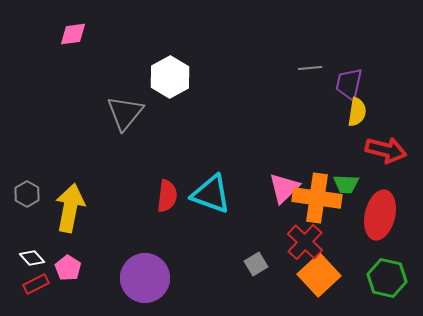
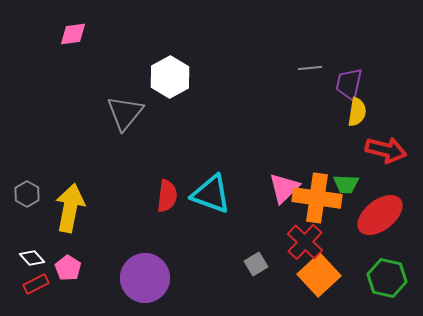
red ellipse: rotated 39 degrees clockwise
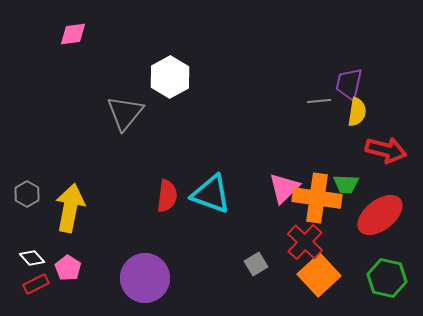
gray line: moved 9 px right, 33 px down
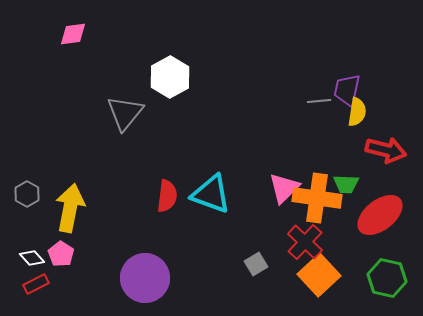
purple trapezoid: moved 2 px left, 6 px down
pink pentagon: moved 7 px left, 14 px up
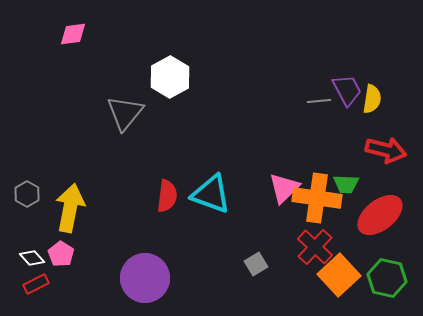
purple trapezoid: rotated 140 degrees clockwise
yellow semicircle: moved 15 px right, 13 px up
red cross: moved 10 px right, 5 px down
orange square: moved 20 px right
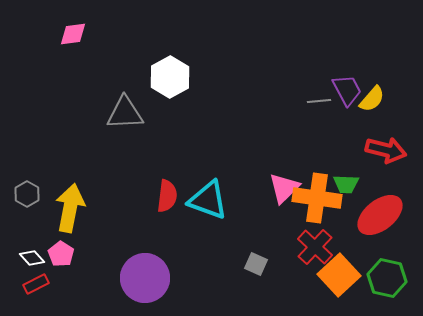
yellow semicircle: rotated 32 degrees clockwise
gray triangle: rotated 48 degrees clockwise
cyan triangle: moved 3 px left, 6 px down
gray square: rotated 35 degrees counterclockwise
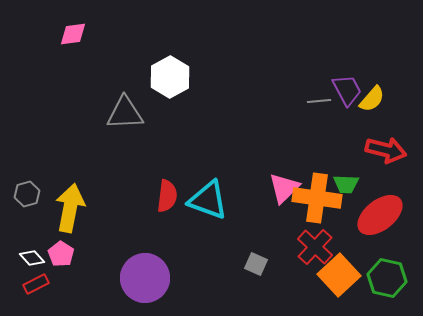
gray hexagon: rotated 15 degrees clockwise
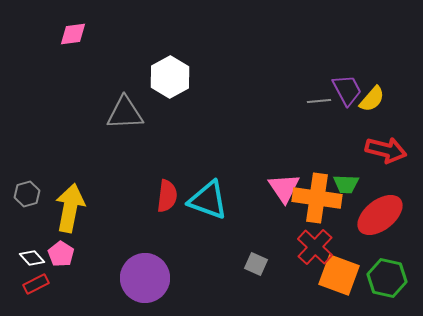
pink triangle: rotated 20 degrees counterclockwise
orange square: rotated 27 degrees counterclockwise
